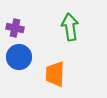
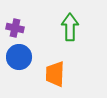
green arrow: rotated 8 degrees clockwise
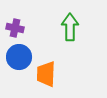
orange trapezoid: moved 9 px left
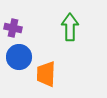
purple cross: moved 2 px left
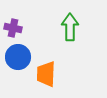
blue circle: moved 1 px left
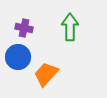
purple cross: moved 11 px right
orange trapezoid: rotated 40 degrees clockwise
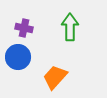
orange trapezoid: moved 9 px right, 3 px down
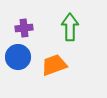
purple cross: rotated 18 degrees counterclockwise
orange trapezoid: moved 1 px left, 12 px up; rotated 28 degrees clockwise
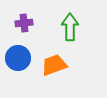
purple cross: moved 5 px up
blue circle: moved 1 px down
